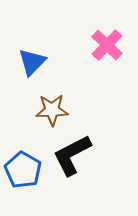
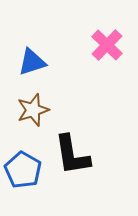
blue triangle: rotated 28 degrees clockwise
brown star: moved 19 px left; rotated 16 degrees counterclockwise
black L-shape: rotated 72 degrees counterclockwise
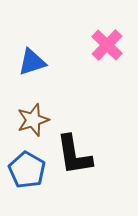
brown star: moved 10 px down
black L-shape: moved 2 px right
blue pentagon: moved 4 px right
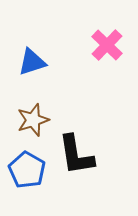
black L-shape: moved 2 px right
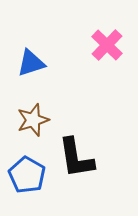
blue triangle: moved 1 px left, 1 px down
black L-shape: moved 3 px down
blue pentagon: moved 5 px down
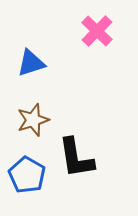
pink cross: moved 10 px left, 14 px up
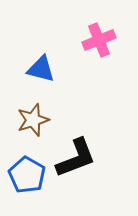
pink cross: moved 2 px right, 9 px down; rotated 24 degrees clockwise
blue triangle: moved 10 px right, 6 px down; rotated 32 degrees clockwise
black L-shape: rotated 102 degrees counterclockwise
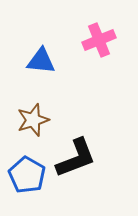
blue triangle: moved 8 px up; rotated 8 degrees counterclockwise
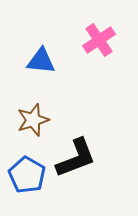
pink cross: rotated 12 degrees counterclockwise
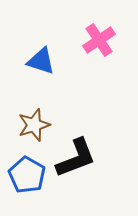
blue triangle: rotated 12 degrees clockwise
brown star: moved 1 px right, 5 px down
